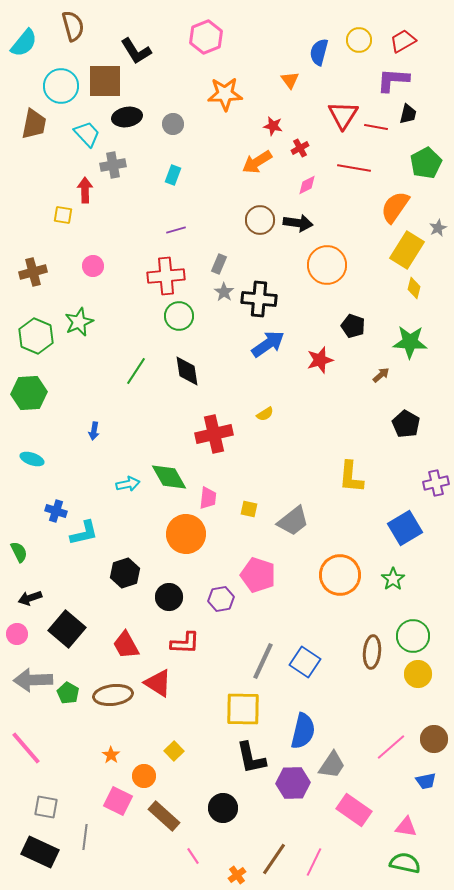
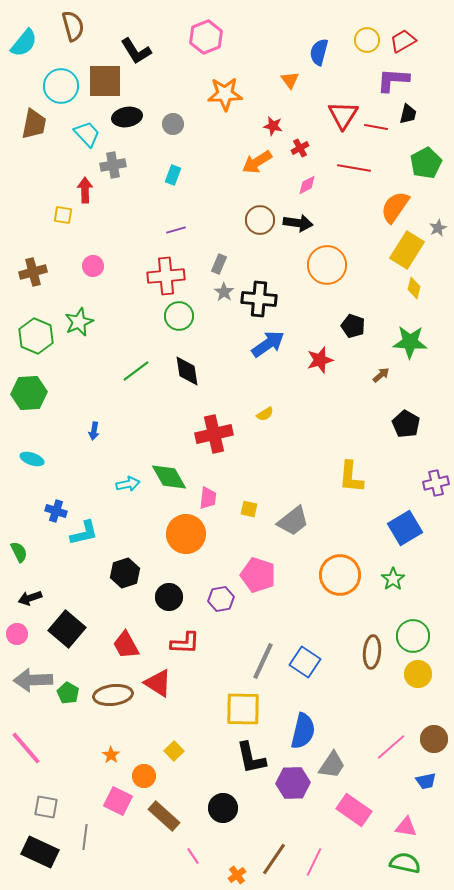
yellow circle at (359, 40): moved 8 px right
green line at (136, 371): rotated 20 degrees clockwise
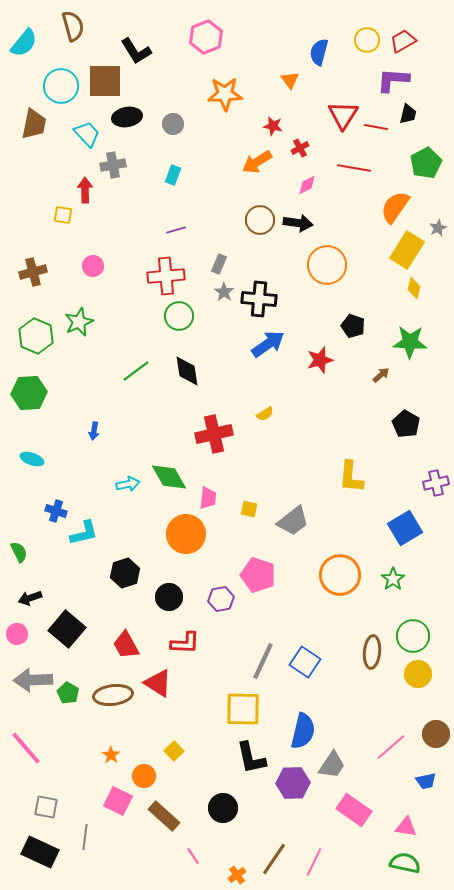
brown circle at (434, 739): moved 2 px right, 5 px up
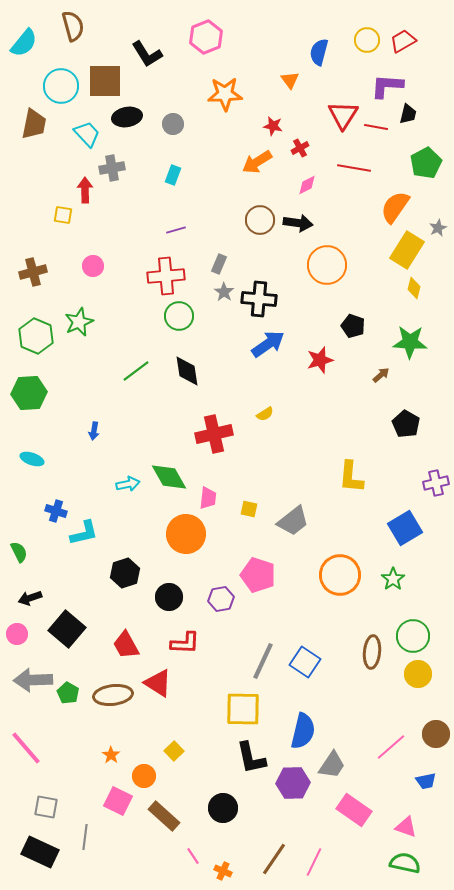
black L-shape at (136, 51): moved 11 px right, 3 px down
purple L-shape at (393, 80): moved 6 px left, 6 px down
gray cross at (113, 165): moved 1 px left, 3 px down
pink triangle at (406, 827): rotated 10 degrees clockwise
orange cross at (237, 875): moved 14 px left, 4 px up; rotated 30 degrees counterclockwise
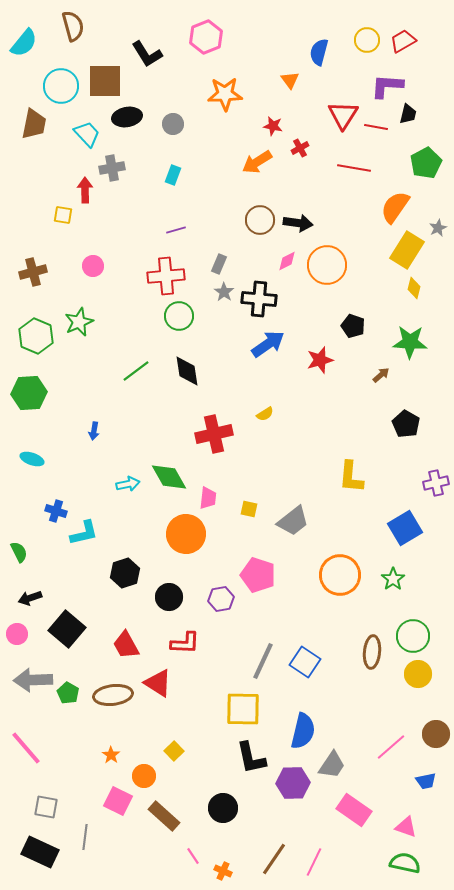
pink diamond at (307, 185): moved 20 px left, 76 px down
